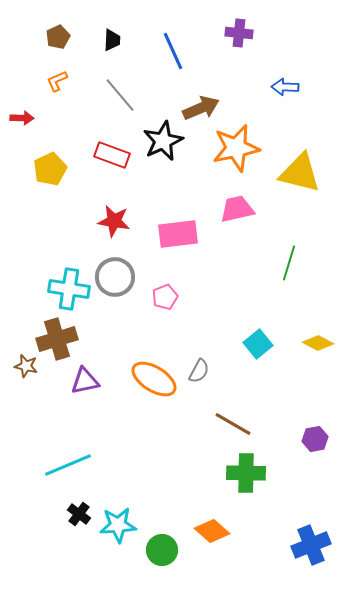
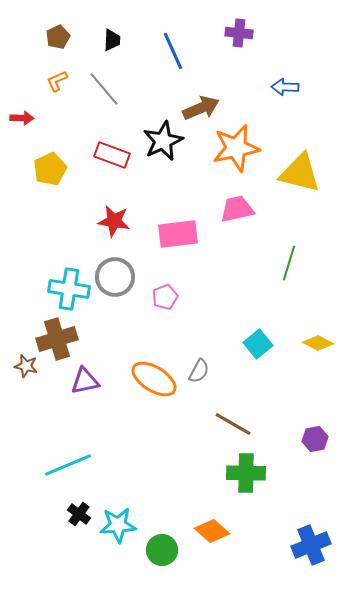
gray line: moved 16 px left, 6 px up
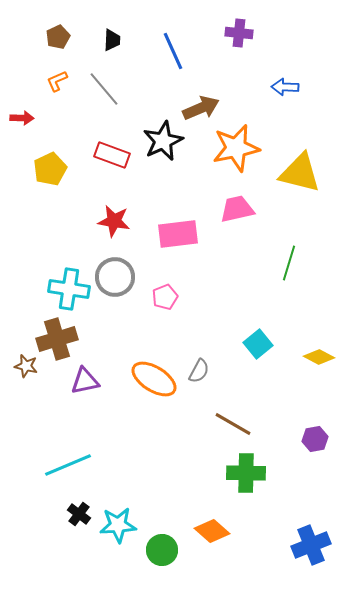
yellow diamond: moved 1 px right, 14 px down
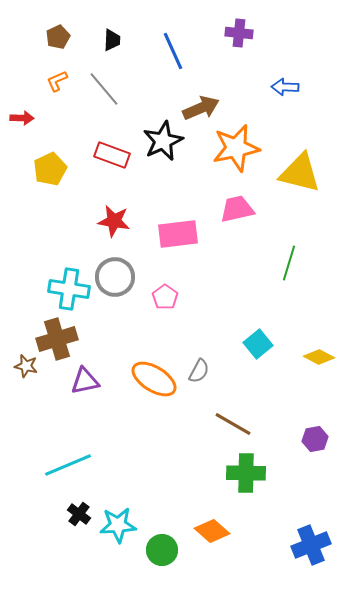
pink pentagon: rotated 15 degrees counterclockwise
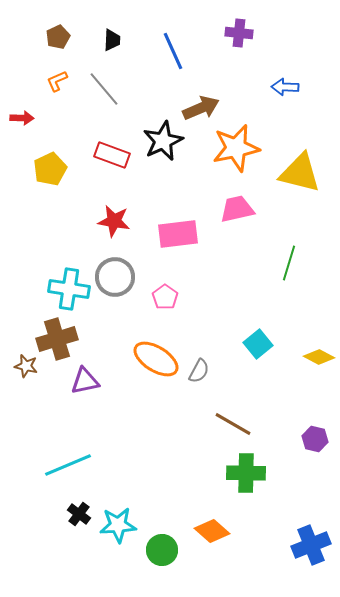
orange ellipse: moved 2 px right, 20 px up
purple hexagon: rotated 25 degrees clockwise
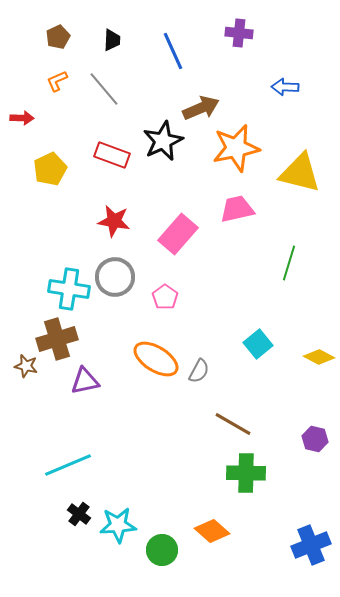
pink rectangle: rotated 42 degrees counterclockwise
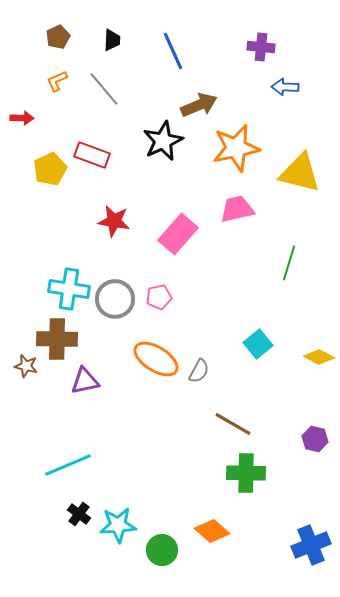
purple cross: moved 22 px right, 14 px down
brown arrow: moved 2 px left, 3 px up
red rectangle: moved 20 px left
gray circle: moved 22 px down
pink pentagon: moved 6 px left; rotated 25 degrees clockwise
brown cross: rotated 18 degrees clockwise
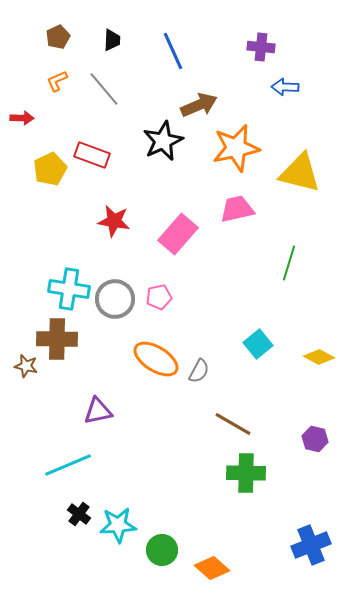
purple triangle: moved 13 px right, 30 px down
orange diamond: moved 37 px down
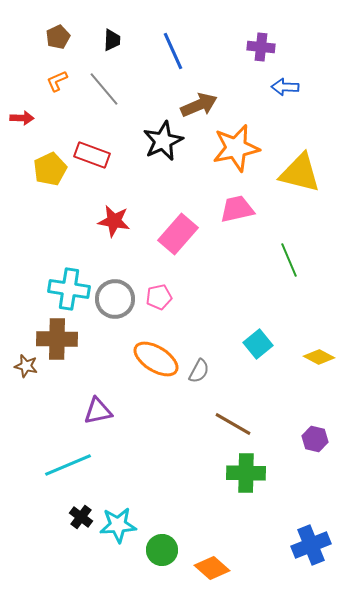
green line: moved 3 px up; rotated 40 degrees counterclockwise
black cross: moved 2 px right, 3 px down
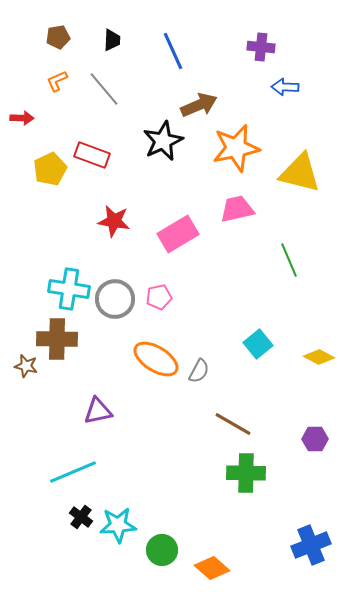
brown pentagon: rotated 15 degrees clockwise
pink rectangle: rotated 18 degrees clockwise
purple hexagon: rotated 15 degrees counterclockwise
cyan line: moved 5 px right, 7 px down
